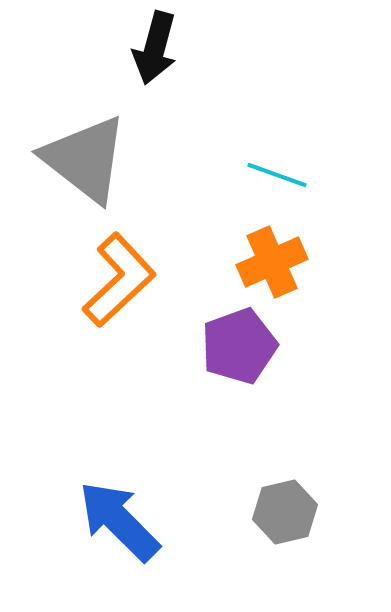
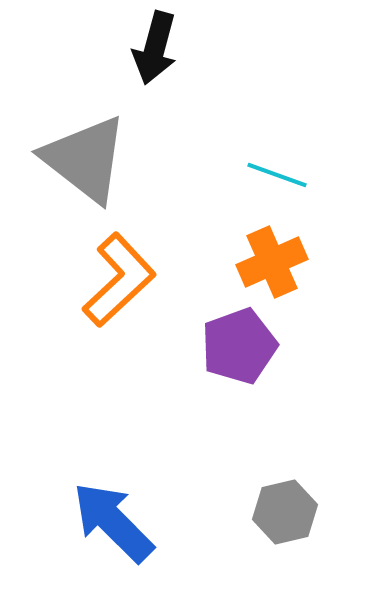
blue arrow: moved 6 px left, 1 px down
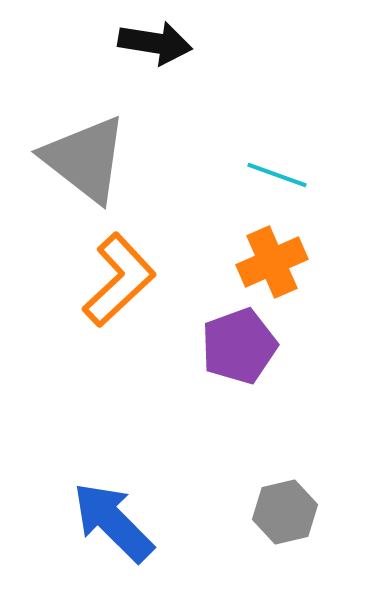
black arrow: moved 5 px up; rotated 96 degrees counterclockwise
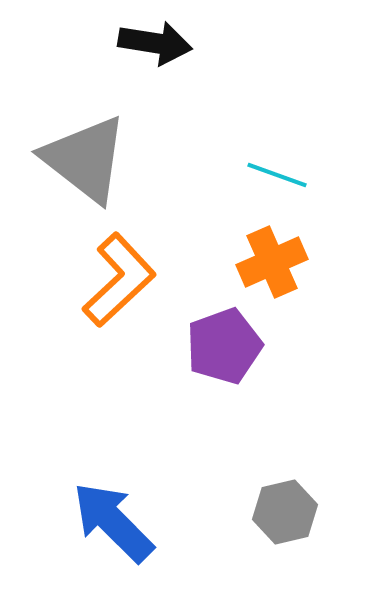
purple pentagon: moved 15 px left
